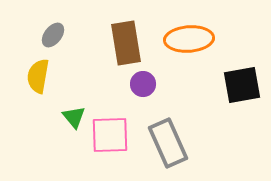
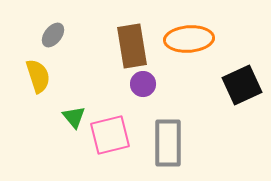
brown rectangle: moved 6 px right, 3 px down
yellow semicircle: rotated 152 degrees clockwise
black square: rotated 15 degrees counterclockwise
pink square: rotated 12 degrees counterclockwise
gray rectangle: rotated 24 degrees clockwise
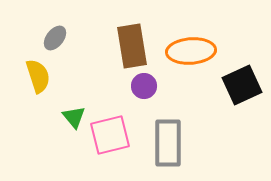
gray ellipse: moved 2 px right, 3 px down
orange ellipse: moved 2 px right, 12 px down
purple circle: moved 1 px right, 2 px down
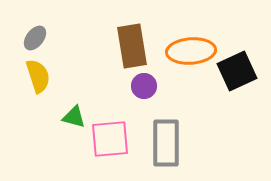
gray ellipse: moved 20 px left
black square: moved 5 px left, 14 px up
green triangle: rotated 35 degrees counterclockwise
pink square: moved 4 px down; rotated 9 degrees clockwise
gray rectangle: moved 2 px left
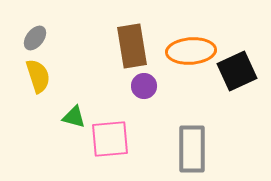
gray rectangle: moved 26 px right, 6 px down
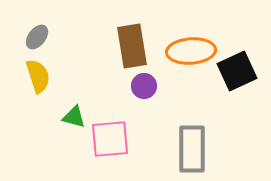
gray ellipse: moved 2 px right, 1 px up
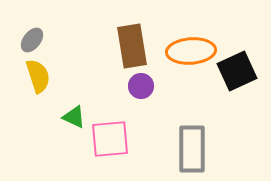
gray ellipse: moved 5 px left, 3 px down
purple circle: moved 3 px left
green triangle: rotated 10 degrees clockwise
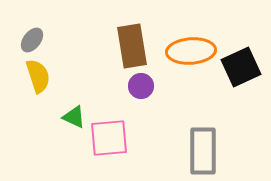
black square: moved 4 px right, 4 px up
pink square: moved 1 px left, 1 px up
gray rectangle: moved 11 px right, 2 px down
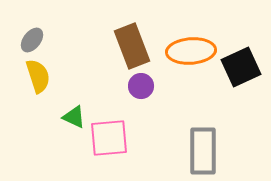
brown rectangle: rotated 12 degrees counterclockwise
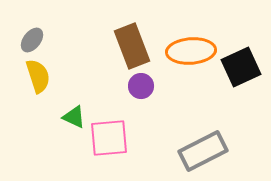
gray rectangle: rotated 63 degrees clockwise
